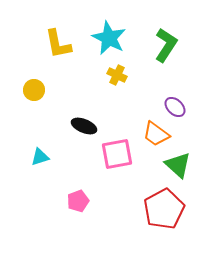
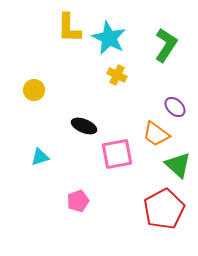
yellow L-shape: moved 11 px right, 16 px up; rotated 12 degrees clockwise
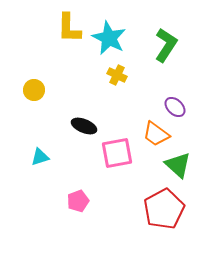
pink square: moved 1 px up
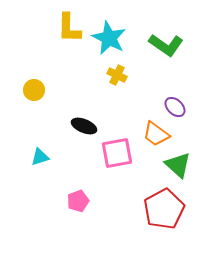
green L-shape: rotated 92 degrees clockwise
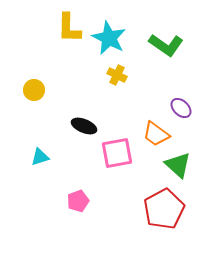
purple ellipse: moved 6 px right, 1 px down
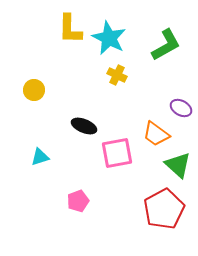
yellow L-shape: moved 1 px right, 1 px down
green L-shape: rotated 64 degrees counterclockwise
purple ellipse: rotated 15 degrees counterclockwise
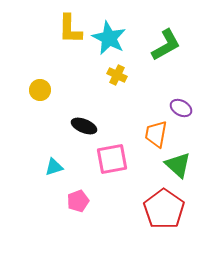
yellow circle: moved 6 px right
orange trapezoid: rotated 64 degrees clockwise
pink square: moved 5 px left, 6 px down
cyan triangle: moved 14 px right, 10 px down
red pentagon: rotated 9 degrees counterclockwise
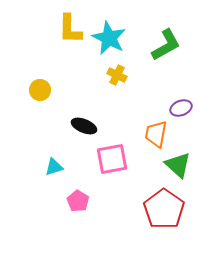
purple ellipse: rotated 50 degrees counterclockwise
pink pentagon: rotated 20 degrees counterclockwise
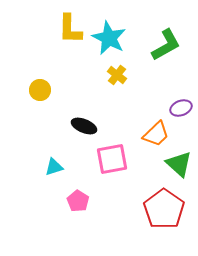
yellow cross: rotated 12 degrees clockwise
orange trapezoid: rotated 144 degrees counterclockwise
green triangle: moved 1 px right, 1 px up
